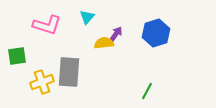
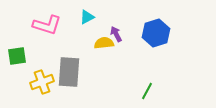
cyan triangle: rotated 21 degrees clockwise
purple arrow: rotated 63 degrees counterclockwise
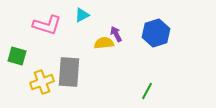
cyan triangle: moved 5 px left, 2 px up
green square: rotated 24 degrees clockwise
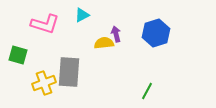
pink L-shape: moved 2 px left, 1 px up
purple arrow: rotated 14 degrees clockwise
green square: moved 1 px right, 1 px up
yellow cross: moved 2 px right, 1 px down
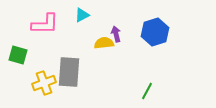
pink L-shape: rotated 16 degrees counterclockwise
blue hexagon: moved 1 px left, 1 px up
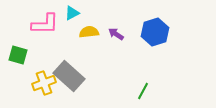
cyan triangle: moved 10 px left, 2 px up
purple arrow: rotated 42 degrees counterclockwise
yellow semicircle: moved 15 px left, 11 px up
gray rectangle: moved 4 px down; rotated 52 degrees counterclockwise
green line: moved 4 px left
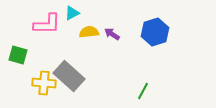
pink L-shape: moved 2 px right
purple arrow: moved 4 px left
yellow cross: rotated 25 degrees clockwise
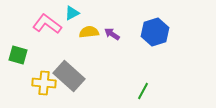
pink L-shape: rotated 144 degrees counterclockwise
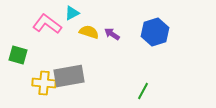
yellow semicircle: rotated 24 degrees clockwise
gray rectangle: rotated 52 degrees counterclockwise
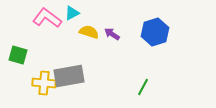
pink L-shape: moved 6 px up
green line: moved 4 px up
